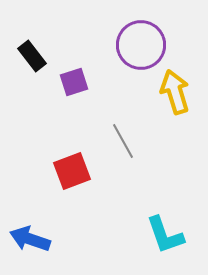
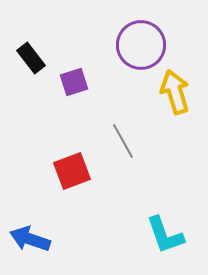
black rectangle: moved 1 px left, 2 px down
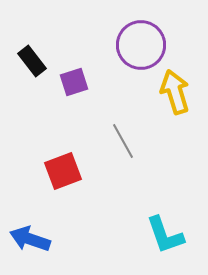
black rectangle: moved 1 px right, 3 px down
red square: moved 9 px left
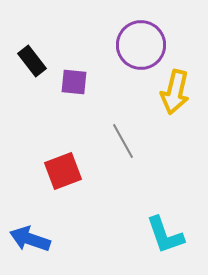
purple square: rotated 24 degrees clockwise
yellow arrow: rotated 150 degrees counterclockwise
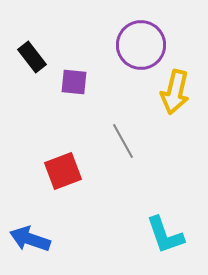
black rectangle: moved 4 px up
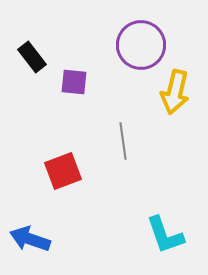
gray line: rotated 21 degrees clockwise
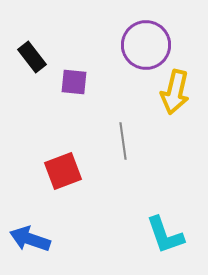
purple circle: moved 5 px right
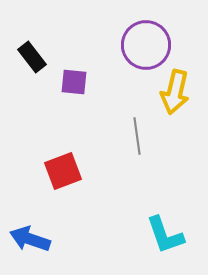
gray line: moved 14 px right, 5 px up
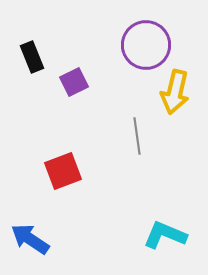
black rectangle: rotated 16 degrees clockwise
purple square: rotated 32 degrees counterclockwise
cyan L-shape: rotated 132 degrees clockwise
blue arrow: rotated 15 degrees clockwise
